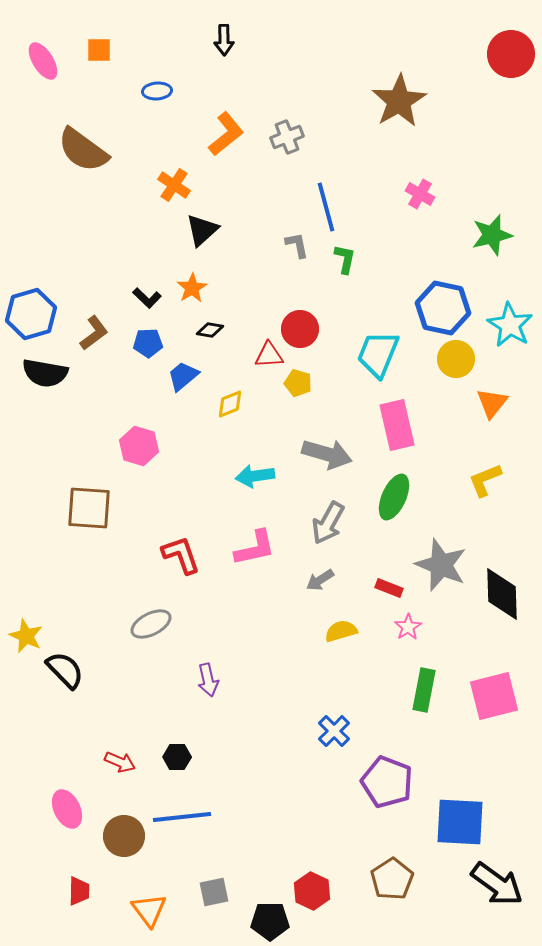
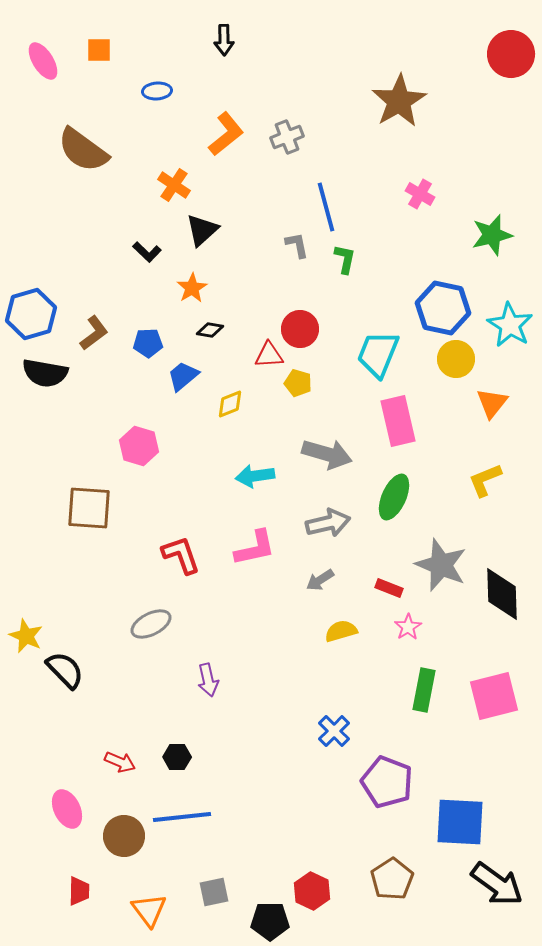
black L-shape at (147, 298): moved 46 px up
pink rectangle at (397, 425): moved 1 px right, 4 px up
gray arrow at (328, 523): rotated 132 degrees counterclockwise
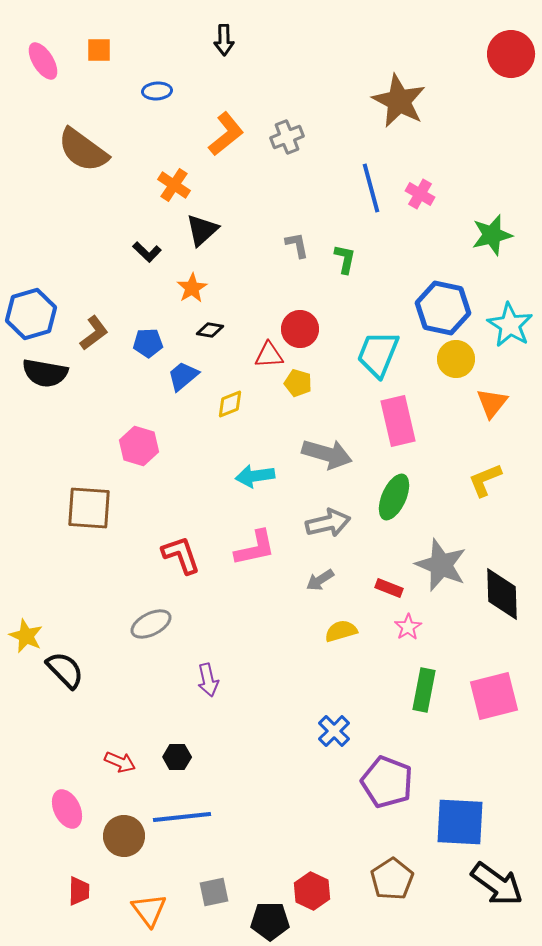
brown star at (399, 101): rotated 14 degrees counterclockwise
blue line at (326, 207): moved 45 px right, 19 px up
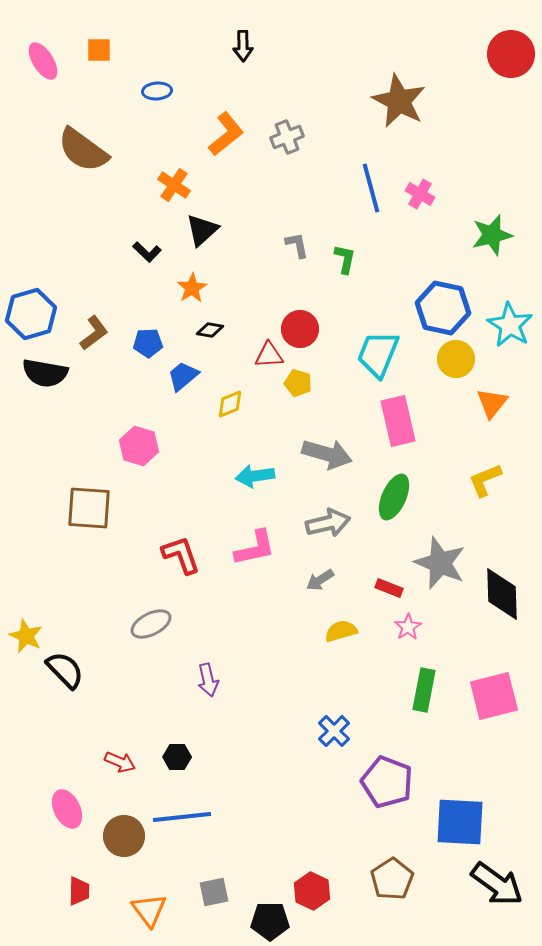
black arrow at (224, 40): moved 19 px right, 6 px down
gray star at (441, 565): moved 1 px left, 2 px up
